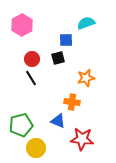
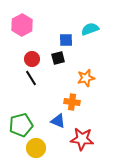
cyan semicircle: moved 4 px right, 6 px down
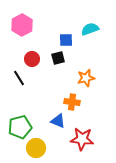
black line: moved 12 px left
green pentagon: moved 1 px left, 2 px down
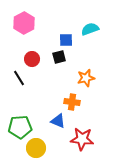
pink hexagon: moved 2 px right, 2 px up
black square: moved 1 px right, 1 px up
green pentagon: rotated 10 degrees clockwise
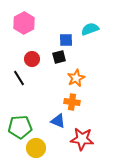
orange star: moved 10 px left; rotated 12 degrees counterclockwise
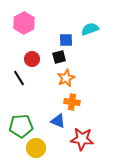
orange star: moved 10 px left
green pentagon: moved 1 px right, 1 px up
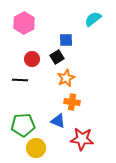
cyan semicircle: moved 3 px right, 10 px up; rotated 18 degrees counterclockwise
black square: moved 2 px left; rotated 16 degrees counterclockwise
black line: moved 1 px right, 2 px down; rotated 56 degrees counterclockwise
green pentagon: moved 2 px right, 1 px up
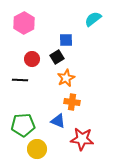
yellow circle: moved 1 px right, 1 px down
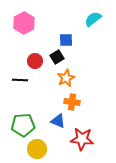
red circle: moved 3 px right, 2 px down
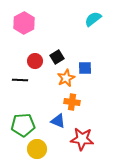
blue square: moved 19 px right, 28 px down
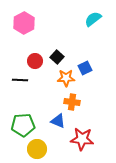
black square: rotated 16 degrees counterclockwise
blue square: rotated 24 degrees counterclockwise
orange star: rotated 24 degrees clockwise
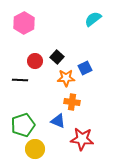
green pentagon: rotated 15 degrees counterclockwise
yellow circle: moved 2 px left
